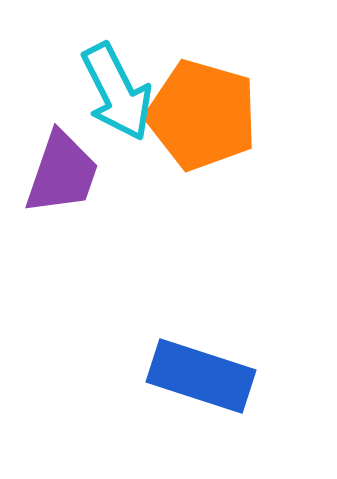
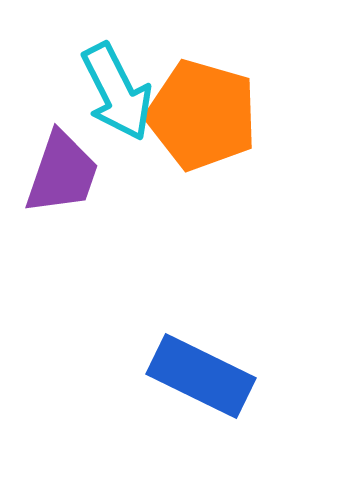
blue rectangle: rotated 8 degrees clockwise
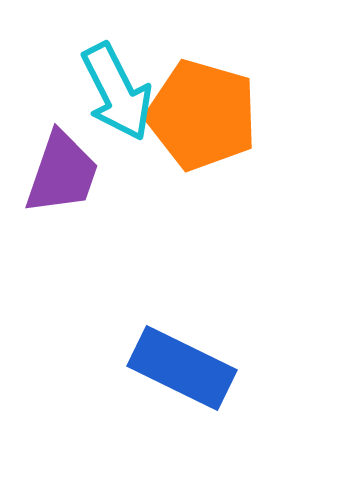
blue rectangle: moved 19 px left, 8 px up
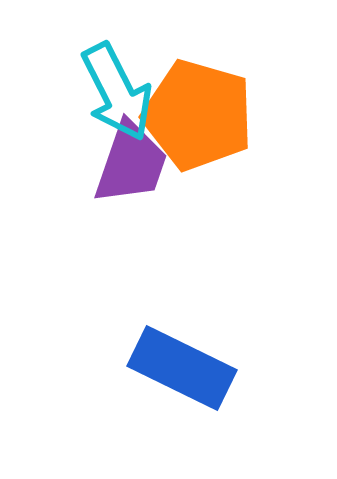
orange pentagon: moved 4 px left
purple trapezoid: moved 69 px right, 10 px up
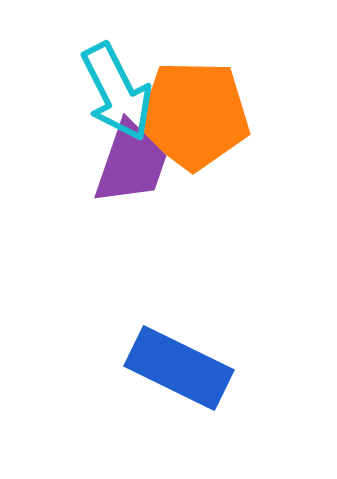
orange pentagon: moved 4 px left; rotated 15 degrees counterclockwise
blue rectangle: moved 3 px left
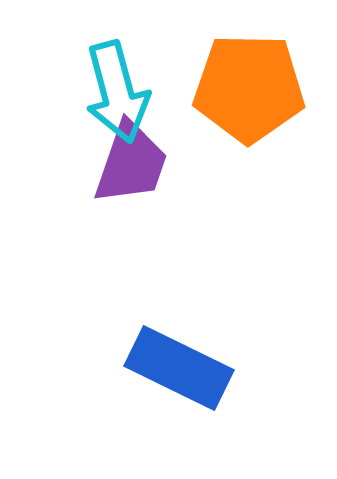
cyan arrow: rotated 12 degrees clockwise
orange pentagon: moved 55 px right, 27 px up
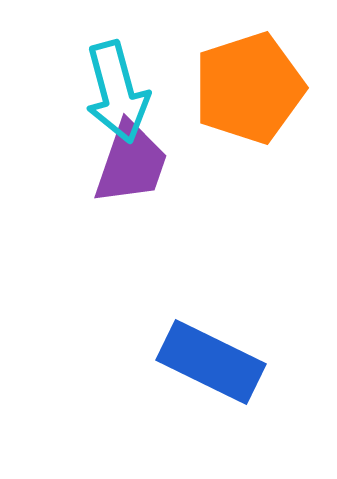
orange pentagon: rotated 19 degrees counterclockwise
blue rectangle: moved 32 px right, 6 px up
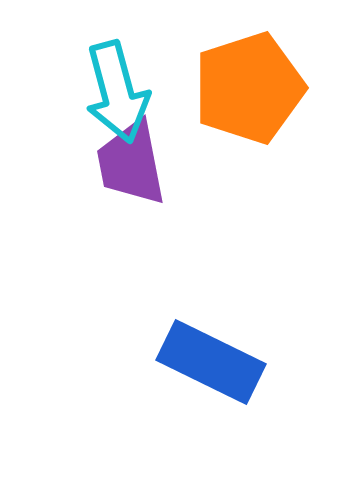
purple trapezoid: rotated 150 degrees clockwise
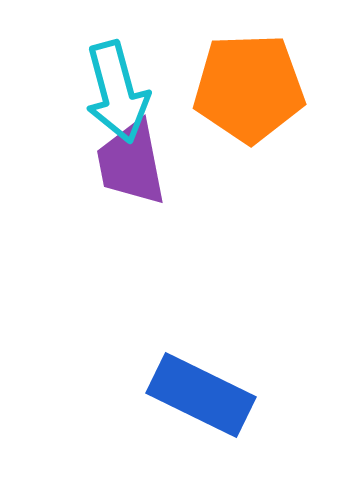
orange pentagon: rotated 16 degrees clockwise
blue rectangle: moved 10 px left, 33 px down
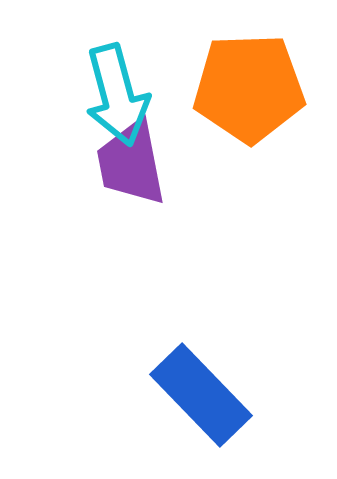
cyan arrow: moved 3 px down
blue rectangle: rotated 20 degrees clockwise
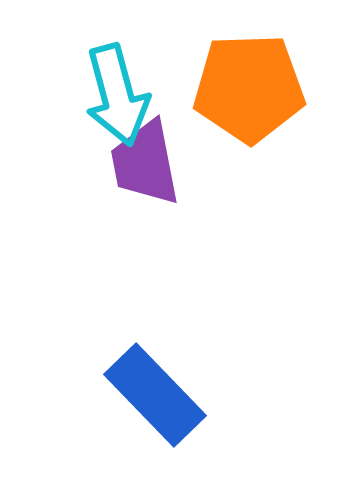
purple trapezoid: moved 14 px right
blue rectangle: moved 46 px left
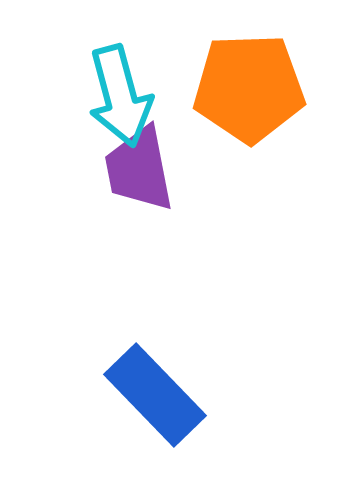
cyan arrow: moved 3 px right, 1 px down
purple trapezoid: moved 6 px left, 6 px down
